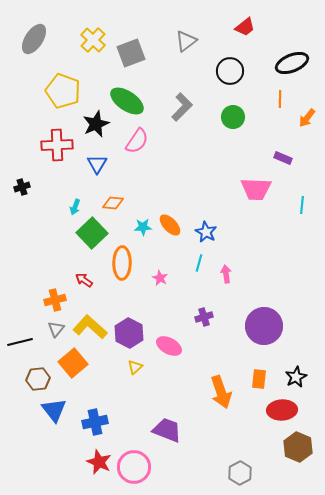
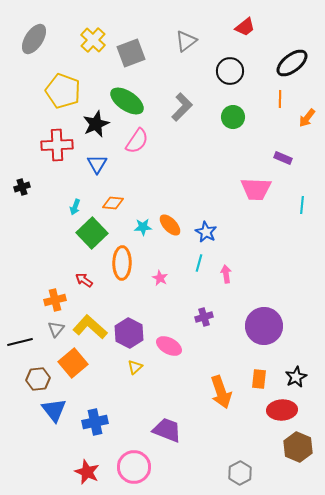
black ellipse at (292, 63): rotated 16 degrees counterclockwise
red star at (99, 462): moved 12 px left, 10 px down
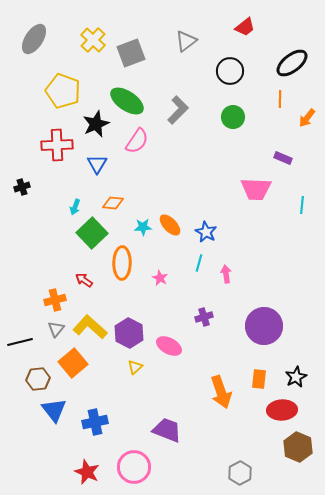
gray L-shape at (182, 107): moved 4 px left, 3 px down
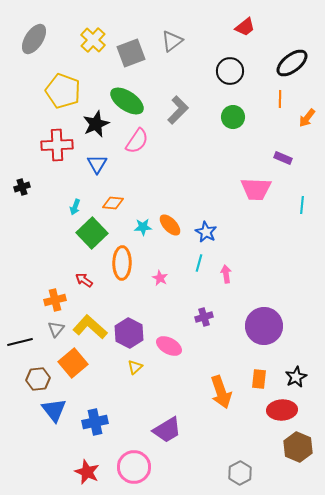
gray triangle at (186, 41): moved 14 px left
purple trapezoid at (167, 430): rotated 128 degrees clockwise
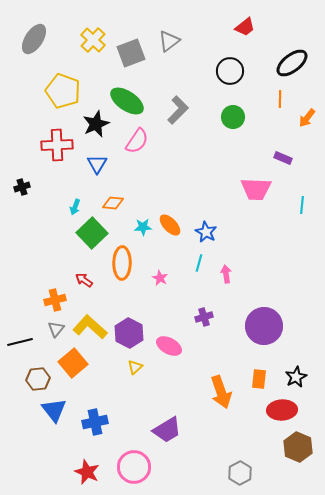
gray triangle at (172, 41): moved 3 px left
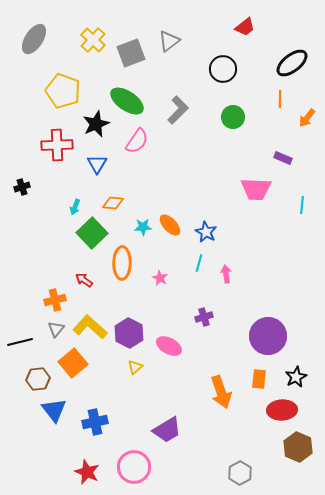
black circle at (230, 71): moved 7 px left, 2 px up
purple circle at (264, 326): moved 4 px right, 10 px down
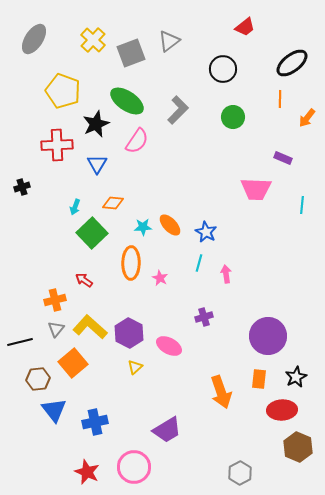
orange ellipse at (122, 263): moved 9 px right
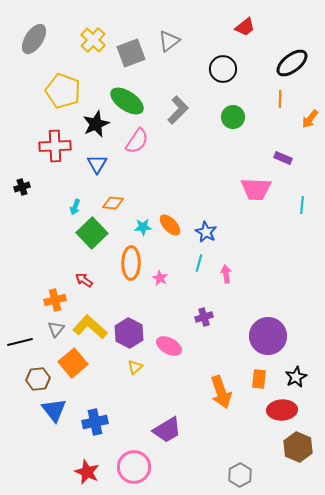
orange arrow at (307, 118): moved 3 px right, 1 px down
red cross at (57, 145): moved 2 px left, 1 px down
gray hexagon at (240, 473): moved 2 px down
